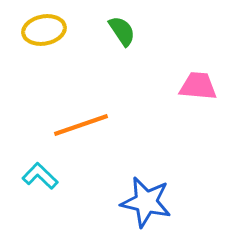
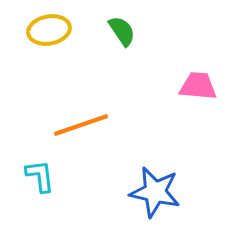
yellow ellipse: moved 5 px right
cyan L-shape: rotated 39 degrees clockwise
blue star: moved 9 px right, 10 px up
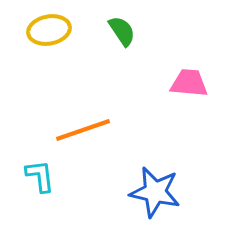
pink trapezoid: moved 9 px left, 3 px up
orange line: moved 2 px right, 5 px down
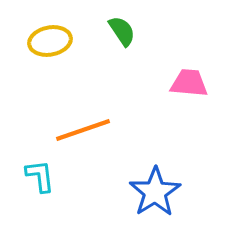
yellow ellipse: moved 1 px right, 11 px down
blue star: rotated 27 degrees clockwise
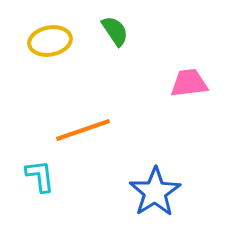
green semicircle: moved 7 px left
pink trapezoid: rotated 12 degrees counterclockwise
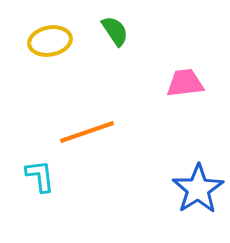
pink trapezoid: moved 4 px left
orange line: moved 4 px right, 2 px down
blue star: moved 43 px right, 3 px up
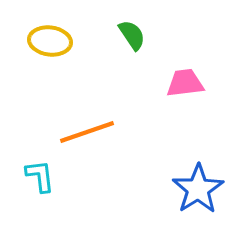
green semicircle: moved 17 px right, 4 px down
yellow ellipse: rotated 18 degrees clockwise
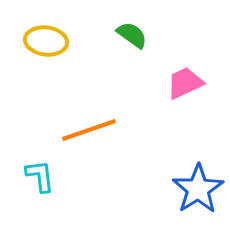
green semicircle: rotated 20 degrees counterclockwise
yellow ellipse: moved 4 px left
pink trapezoid: rotated 18 degrees counterclockwise
orange line: moved 2 px right, 2 px up
